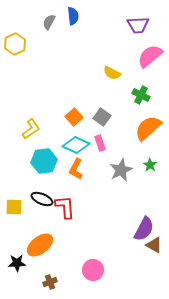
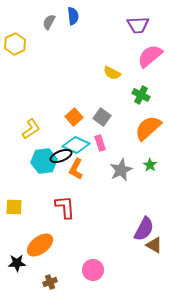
black ellipse: moved 19 px right, 43 px up; rotated 45 degrees counterclockwise
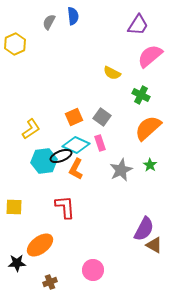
purple trapezoid: rotated 55 degrees counterclockwise
orange square: rotated 18 degrees clockwise
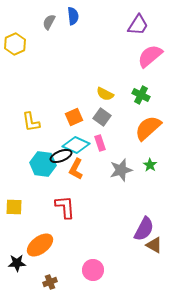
yellow semicircle: moved 7 px left, 21 px down
yellow L-shape: moved 7 px up; rotated 115 degrees clockwise
cyan hexagon: moved 1 px left, 3 px down; rotated 15 degrees clockwise
gray star: rotated 10 degrees clockwise
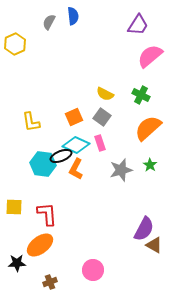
red L-shape: moved 18 px left, 7 px down
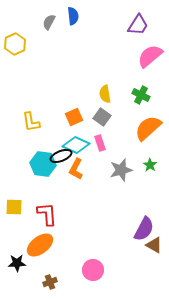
yellow semicircle: rotated 54 degrees clockwise
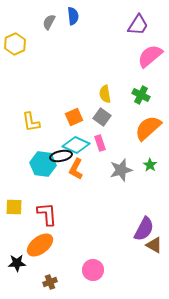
black ellipse: rotated 10 degrees clockwise
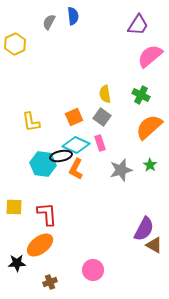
orange semicircle: moved 1 px right, 1 px up
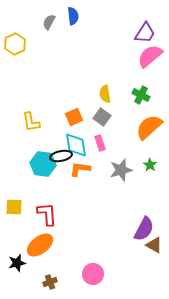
purple trapezoid: moved 7 px right, 8 px down
cyan diamond: rotated 56 degrees clockwise
orange L-shape: moved 4 px right; rotated 70 degrees clockwise
black star: rotated 12 degrees counterclockwise
pink circle: moved 4 px down
